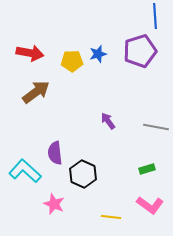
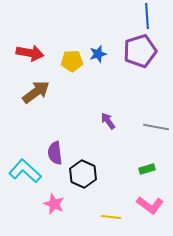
blue line: moved 8 px left
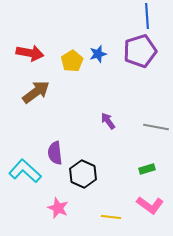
yellow pentagon: rotated 30 degrees counterclockwise
pink star: moved 4 px right, 4 px down
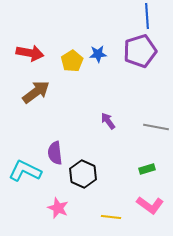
blue star: rotated 12 degrees clockwise
cyan L-shape: rotated 16 degrees counterclockwise
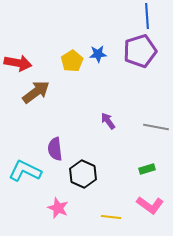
red arrow: moved 12 px left, 10 px down
purple semicircle: moved 4 px up
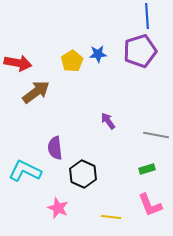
gray line: moved 8 px down
purple semicircle: moved 1 px up
pink L-shape: rotated 32 degrees clockwise
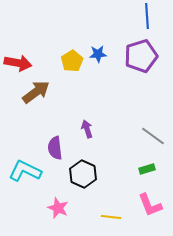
purple pentagon: moved 1 px right, 5 px down
purple arrow: moved 21 px left, 8 px down; rotated 18 degrees clockwise
gray line: moved 3 px left, 1 px down; rotated 25 degrees clockwise
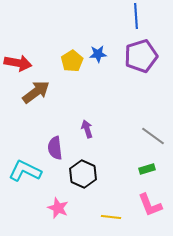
blue line: moved 11 px left
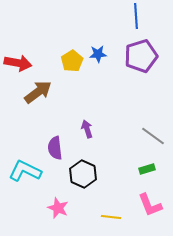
brown arrow: moved 2 px right
